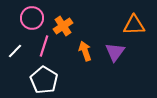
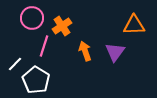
orange cross: moved 1 px left
white line: moved 13 px down
white pentagon: moved 8 px left
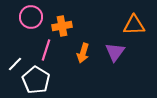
pink circle: moved 1 px left, 1 px up
orange cross: rotated 24 degrees clockwise
pink line: moved 2 px right, 4 px down
orange arrow: moved 2 px left, 2 px down; rotated 144 degrees counterclockwise
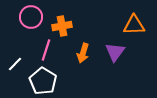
white pentagon: moved 7 px right, 1 px down
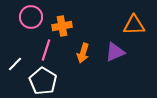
purple triangle: rotated 30 degrees clockwise
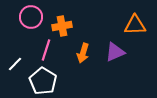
orange triangle: moved 1 px right
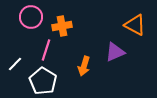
orange triangle: rotated 30 degrees clockwise
orange arrow: moved 1 px right, 13 px down
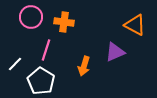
orange cross: moved 2 px right, 4 px up; rotated 18 degrees clockwise
white pentagon: moved 2 px left
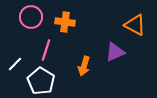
orange cross: moved 1 px right
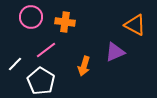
pink line: rotated 35 degrees clockwise
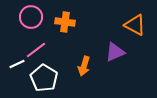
pink line: moved 10 px left
white line: moved 2 px right; rotated 21 degrees clockwise
white pentagon: moved 3 px right, 3 px up
